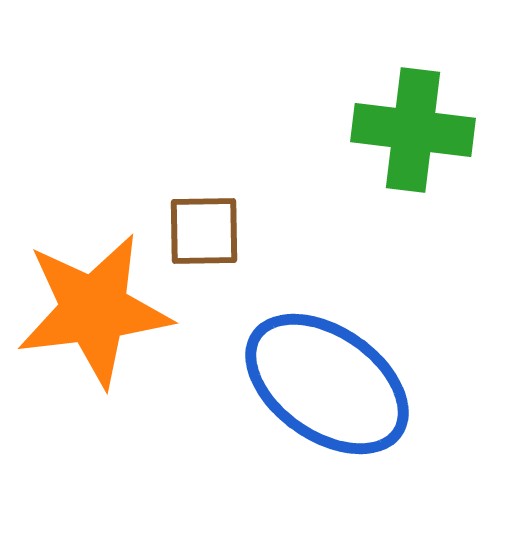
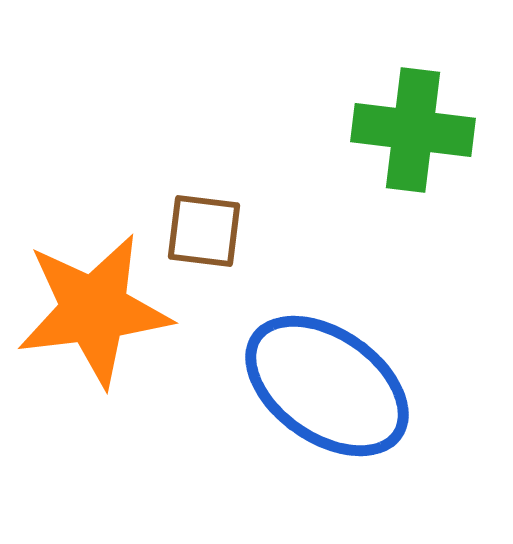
brown square: rotated 8 degrees clockwise
blue ellipse: moved 2 px down
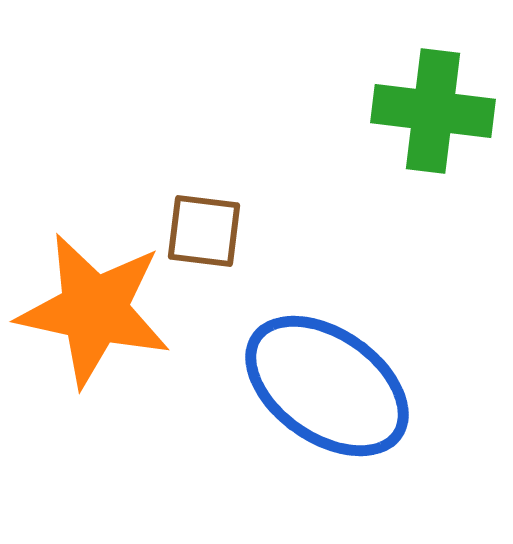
green cross: moved 20 px right, 19 px up
orange star: rotated 19 degrees clockwise
